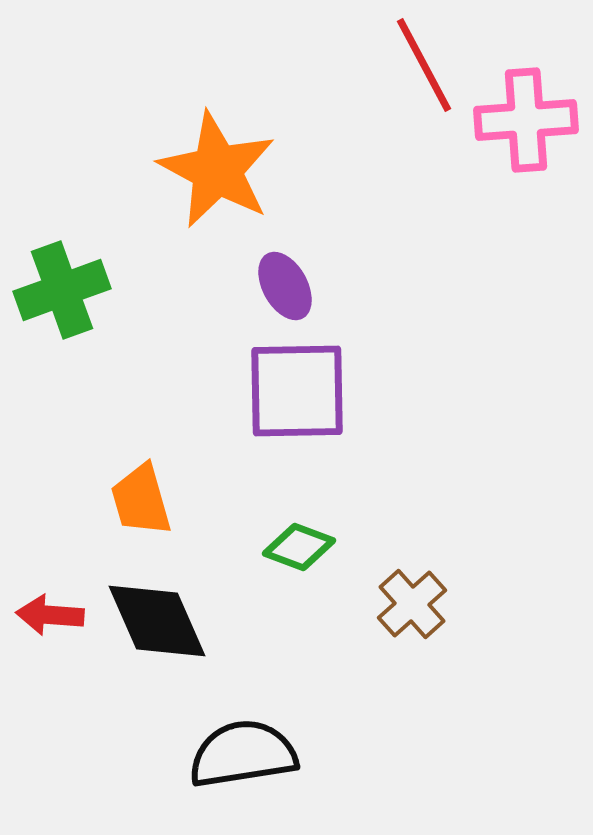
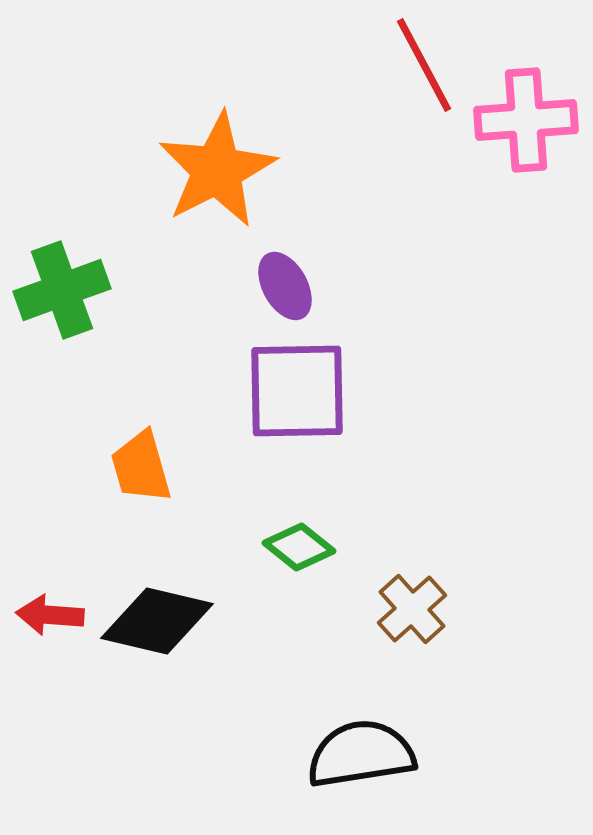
orange star: rotated 17 degrees clockwise
orange trapezoid: moved 33 px up
green diamond: rotated 18 degrees clockwise
brown cross: moved 5 px down
black diamond: rotated 53 degrees counterclockwise
black semicircle: moved 118 px right
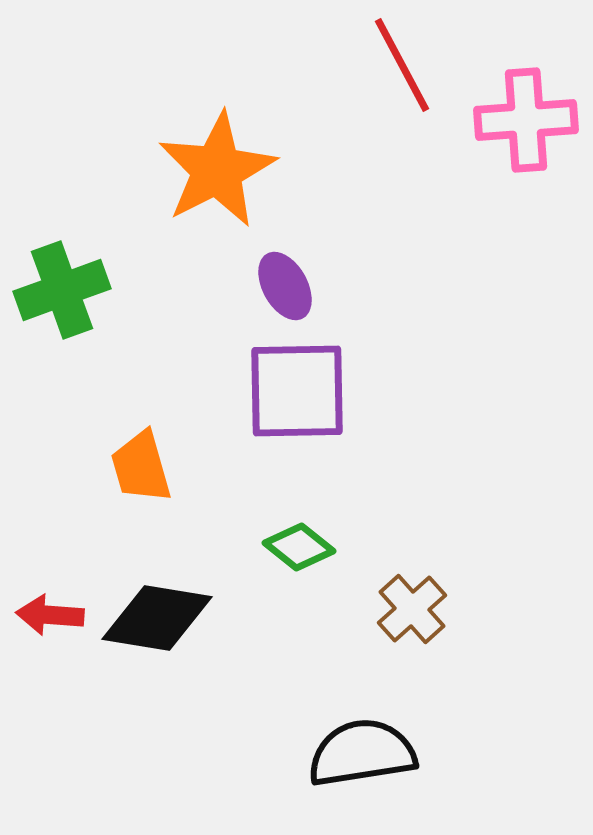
red line: moved 22 px left
black diamond: moved 3 px up; rotated 4 degrees counterclockwise
black semicircle: moved 1 px right, 1 px up
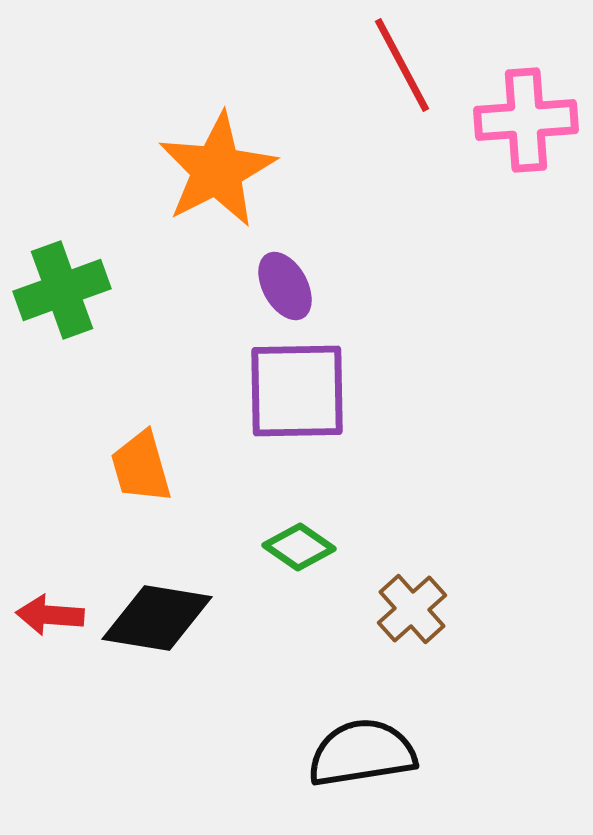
green diamond: rotated 4 degrees counterclockwise
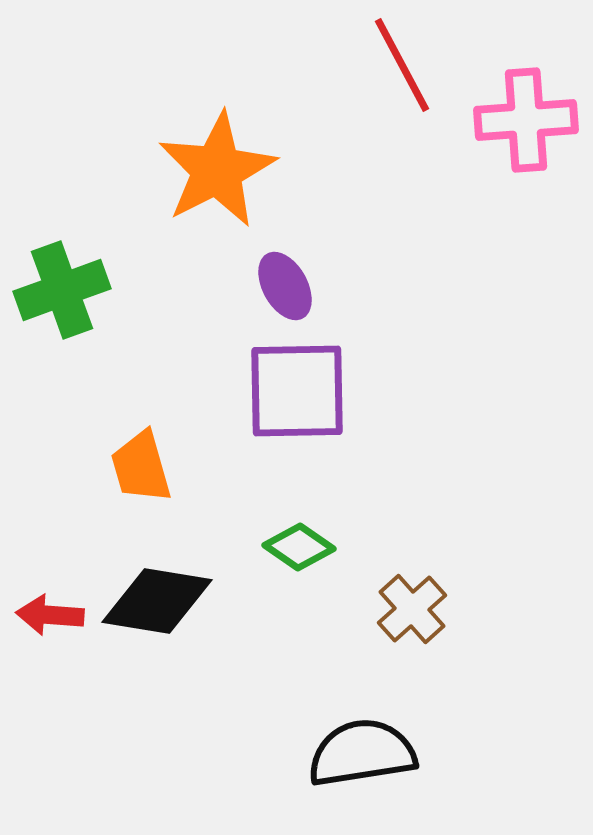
black diamond: moved 17 px up
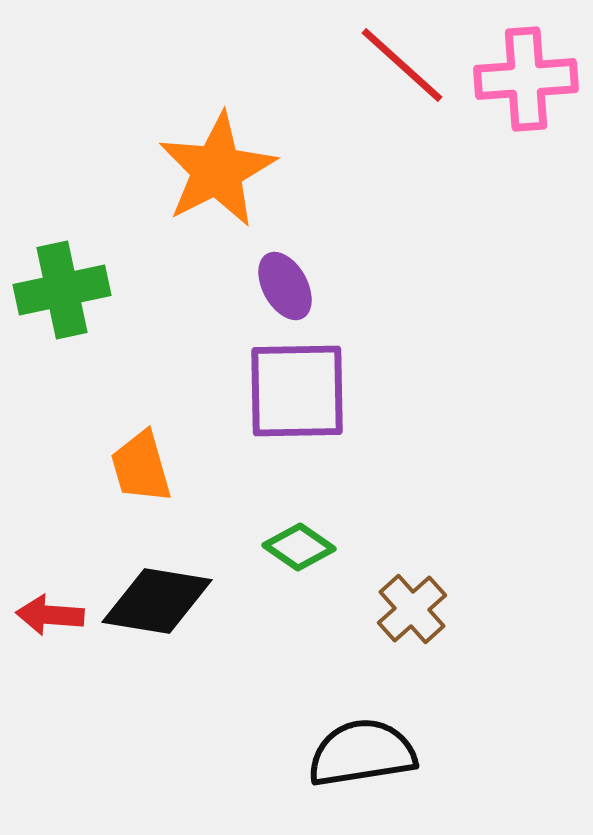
red line: rotated 20 degrees counterclockwise
pink cross: moved 41 px up
green cross: rotated 8 degrees clockwise
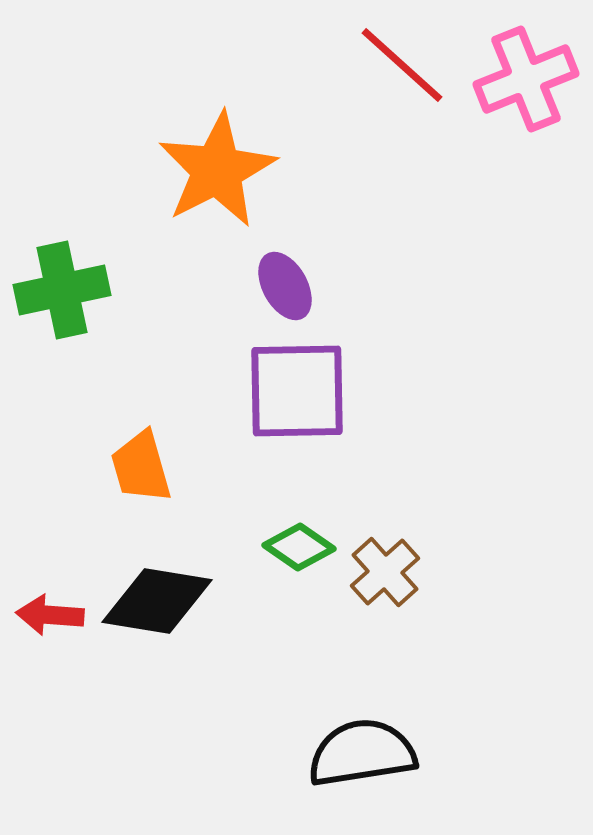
pink cross: rotated 18 degrees counterclockwise
brown cross: moved 27 px left, 37 px up
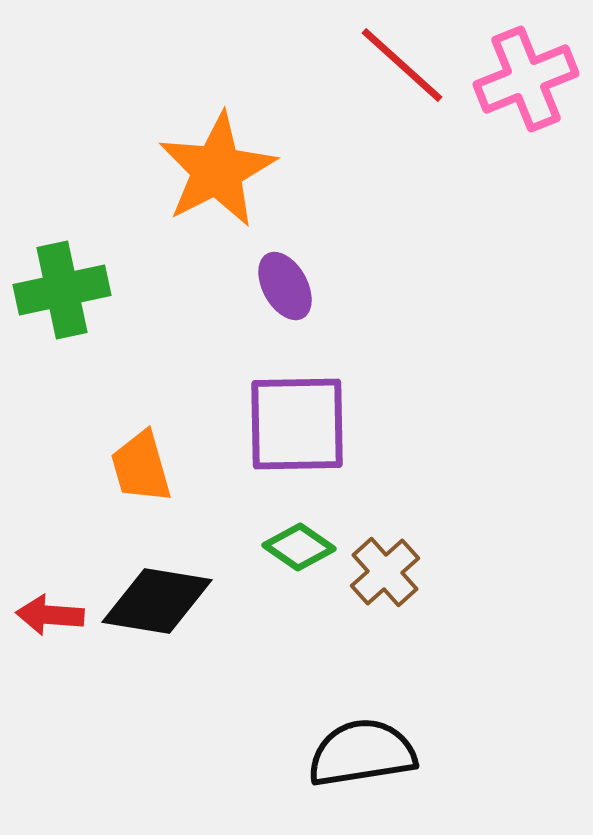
purple square: moved 33 px down
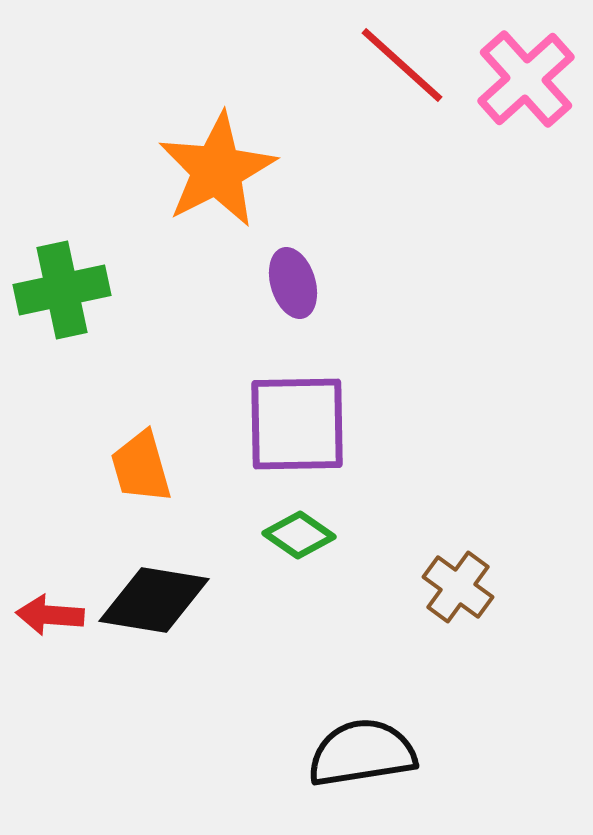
pink cross: rotated 20 degrees counterclockwise
purple ellipse: moved 8 px right, 3 px up; rotated 12 degrees clockwise
green diamond: moved 12 px up
brown cross: moved 73 px right, 15 px down; rotated 12 degrees counterclockwise
black diamond: moved 3 px left, 1 px up
